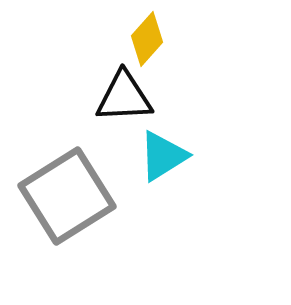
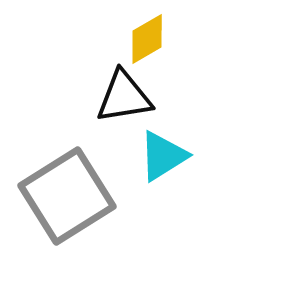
yellow diamond: rotated 18 degrees clockwise
black triangle: rotated 6 degrees counterclockwise
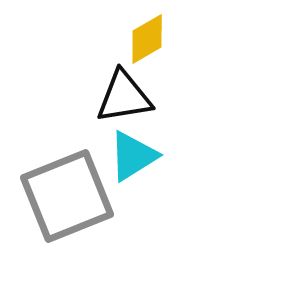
cyan triangle: moved 30 px left
gray square: rotated 10 degrees clockwise
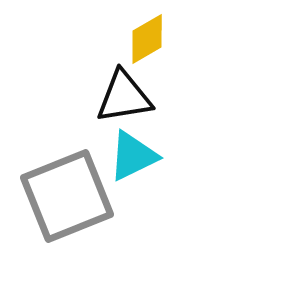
cyan triangle: rotated 6 degrees clockwise
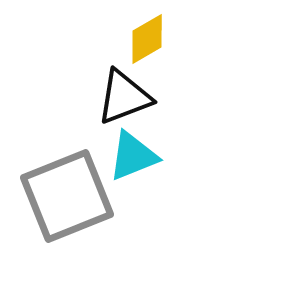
black triangle: rotated 12 degrees counterclockwise
cyan triangle: rotated 4 degrees clockwise
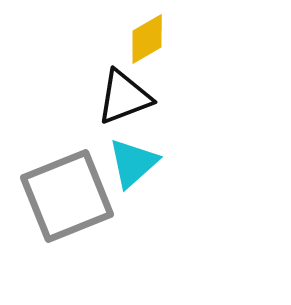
cyan triangle: moved 7 px down; rotated 20 degrees counterclockwise
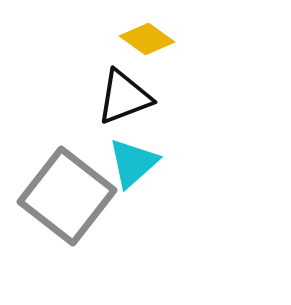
yellow diamond: rotated 66 degrees clockwise
gray square: rotated 30 degrees counterclockwise
